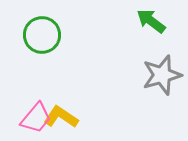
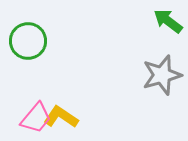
green arrow: moved 17 px right
green circle: moved 14 px left, 6 px down
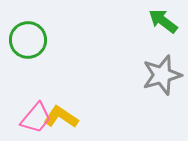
green arrow: moved 5 px left
green circle: moved 1 px up
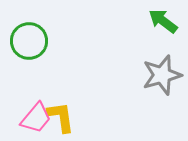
green circle: moved 1 px right, 1 px down
yellow L-shape: rotated 48 degrees clockwise
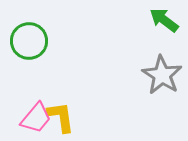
green arrow: moved 1 px right, 1 px up
gray star: rotated 24 degrees counterclockwise
